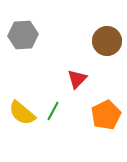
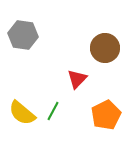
gray hexagon: rotated 12 degrees clockwise
brown circle: moved 2 px left, 7 px down
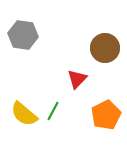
yellow semicircle: moved 2 px right, 1 px down
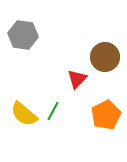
brown circle: moved 9 px down
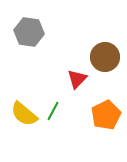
gray hexagon: moved 6 px right, 3 px up
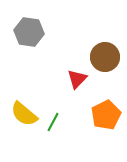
green line: moved 11 px down
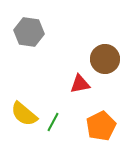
brown circle: moved 2 px down
red triangle: moved 3 px right, 5 px down; rotated 35 degrees clockwise
orange pentagon: moved 5 px left, 11 px down
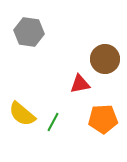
yellow semicircle: moved 2 px left
orange pentagon: moved 2 px right, 7 px up; rotated 24 degrees clockwise
